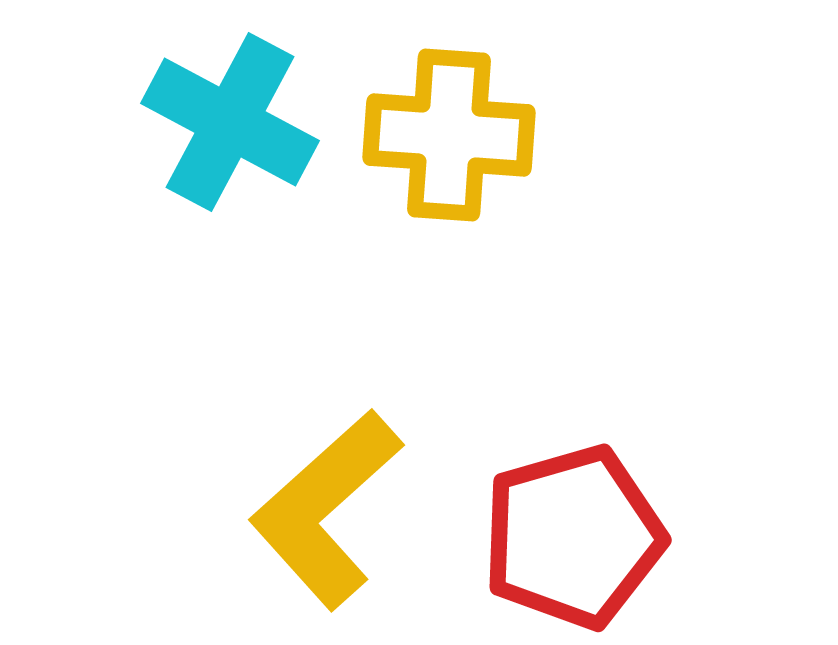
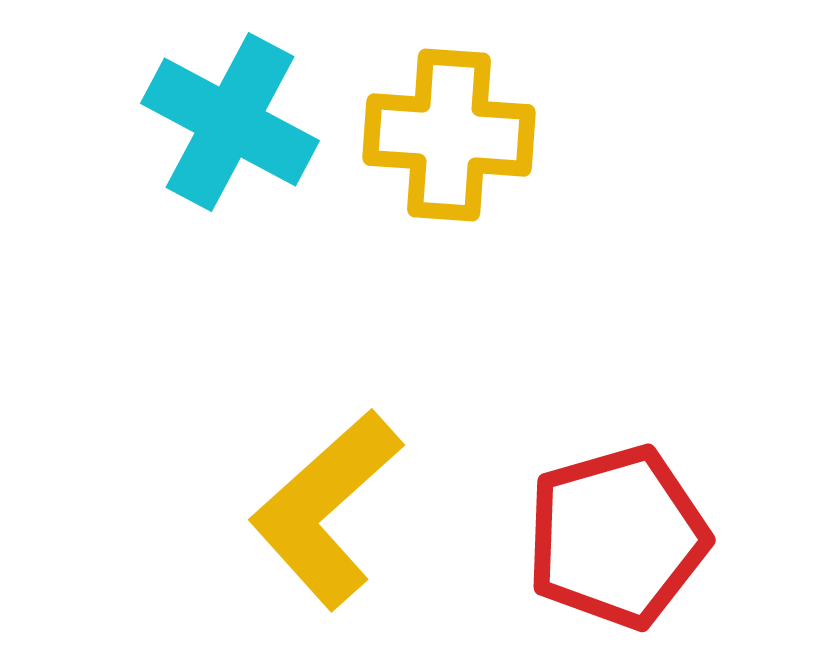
red pentagon: moved 44 px right
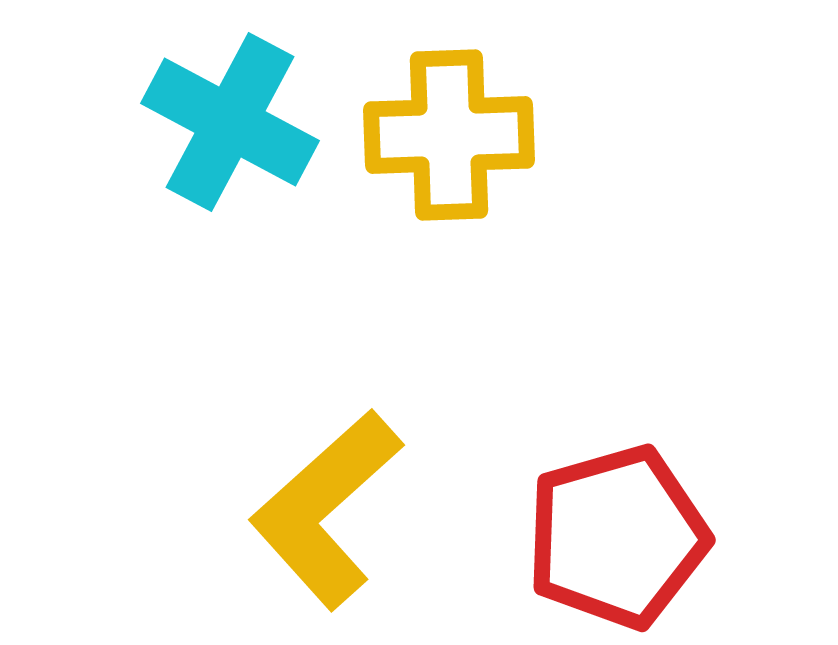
yellow cross: rotated 6 degrees counterclockwise
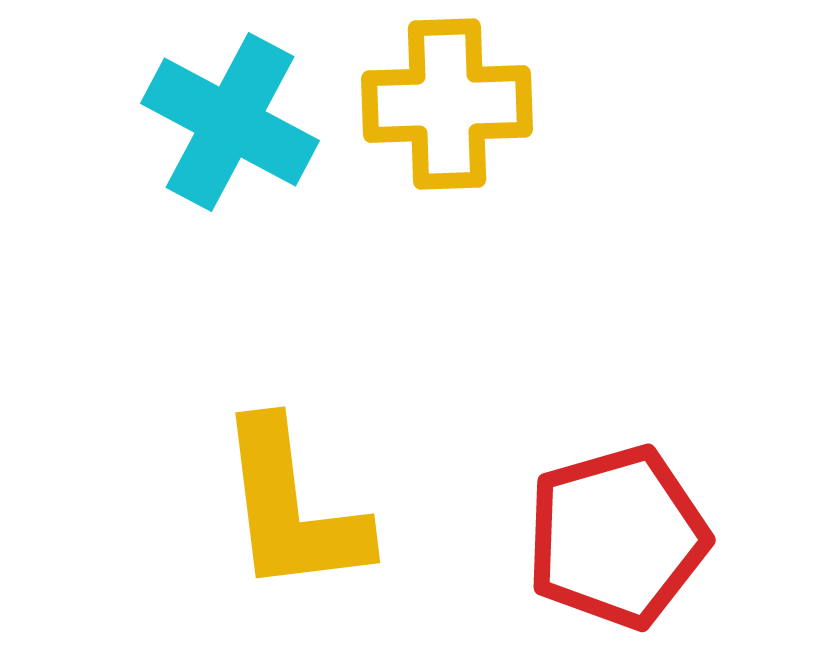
yellow cross: moved 2 px left, 31 px up
yellow L-shape: moved 34 px left, 1 px up; rotated 55 degrees counterclockwise
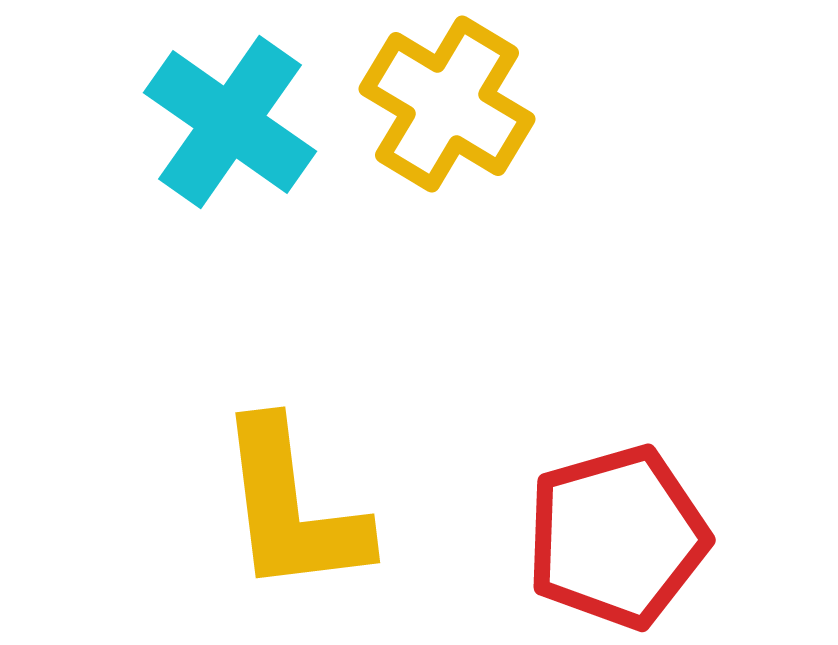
yellow cross: rotated 33 degrees clockwise
cyan cross: rotated 7 degrees clockwise
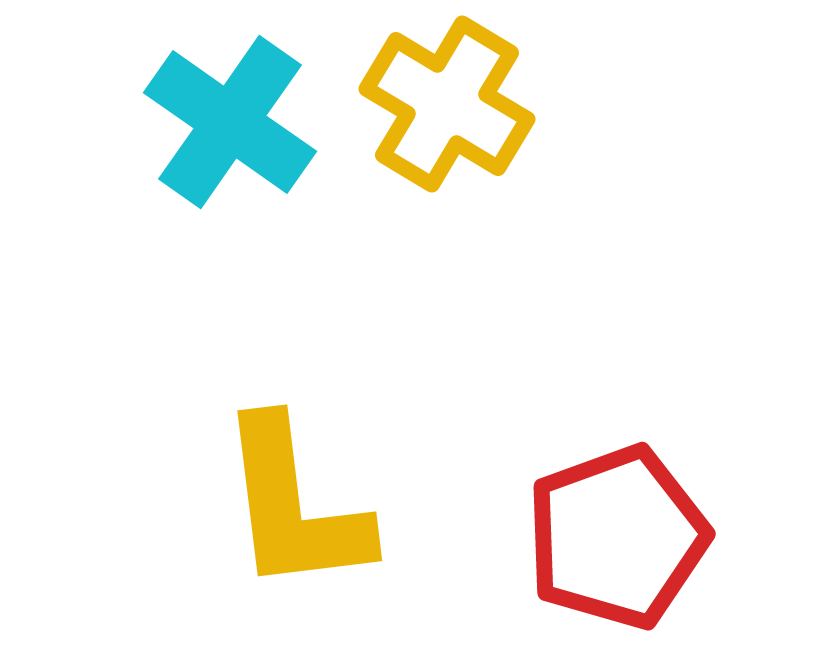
yellow L-shape: moved 2 px right, 2 px up
red pentagon: rotated 4 degrees counterclockwise
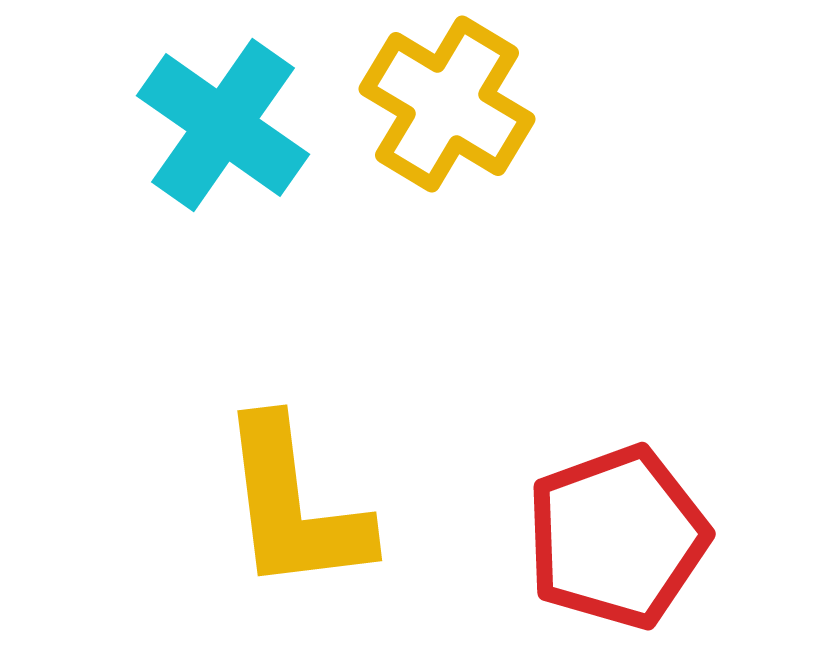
cyan cross: moved 7 px left, 3 px down
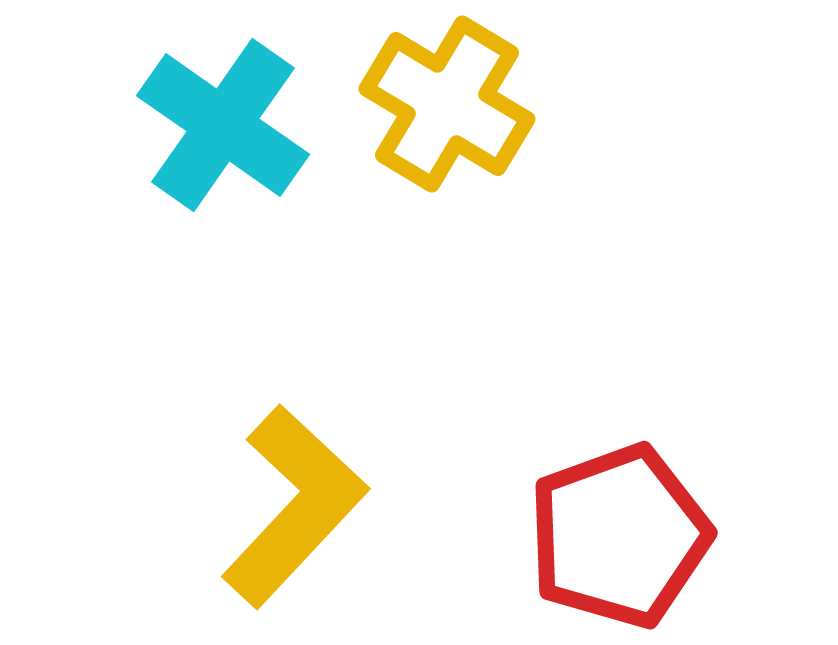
yellow L-shape: rotated 130 degrees counterclockwise
red pentagon: moved 2 px right, 1 px up
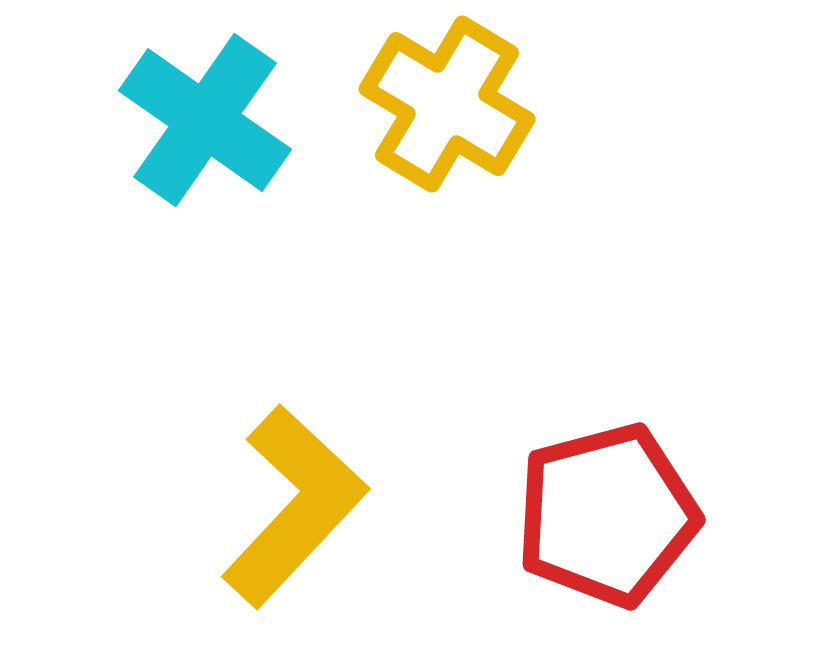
cyan cross: moved 18 px left, 5 px up
red pentagon: moved 12 px left, 21 px up; rotated 5 degrees clockwise
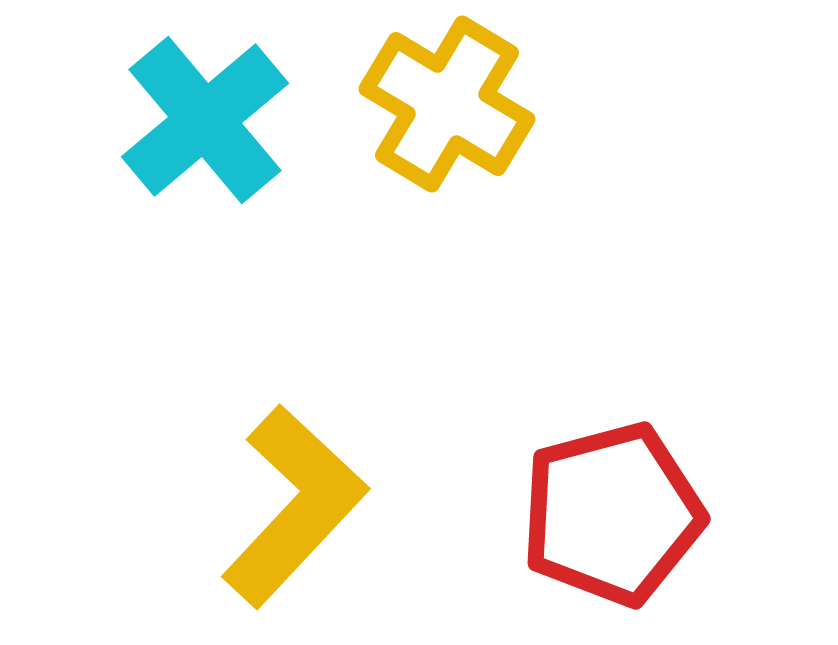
cyan cross: rotated 15 degrees clockwise
red pentagon: moved 5 px right, 1 px up
